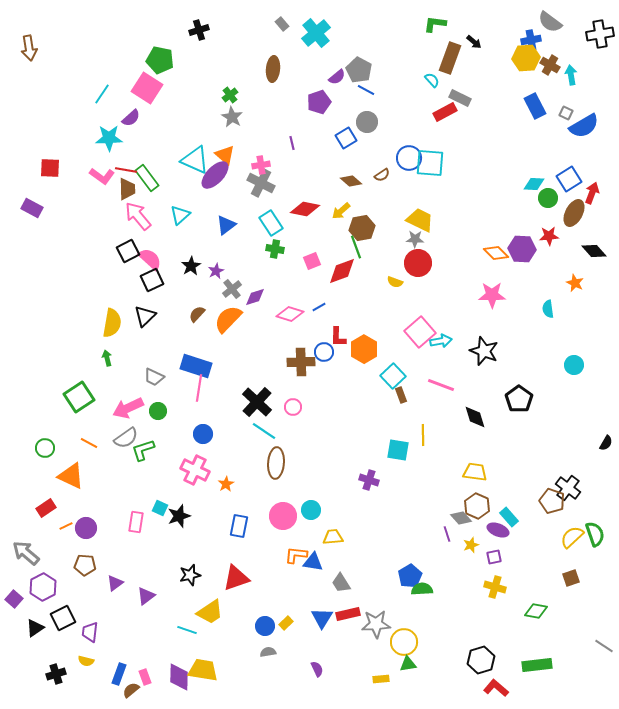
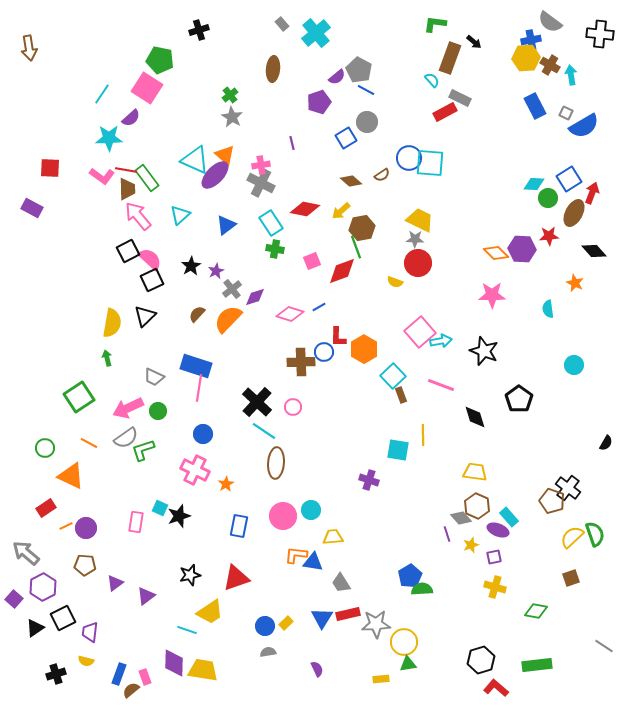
black cross at (600, 34): rotated 16 degrees clockwise
purple diamond at (179, 677): moved 5 px left, 14 px up
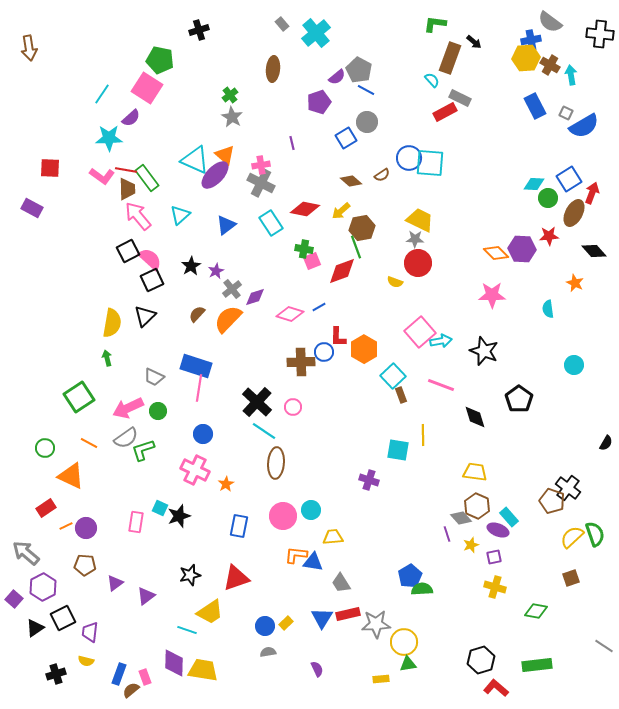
green cross at (275, 249): moved 29 px right
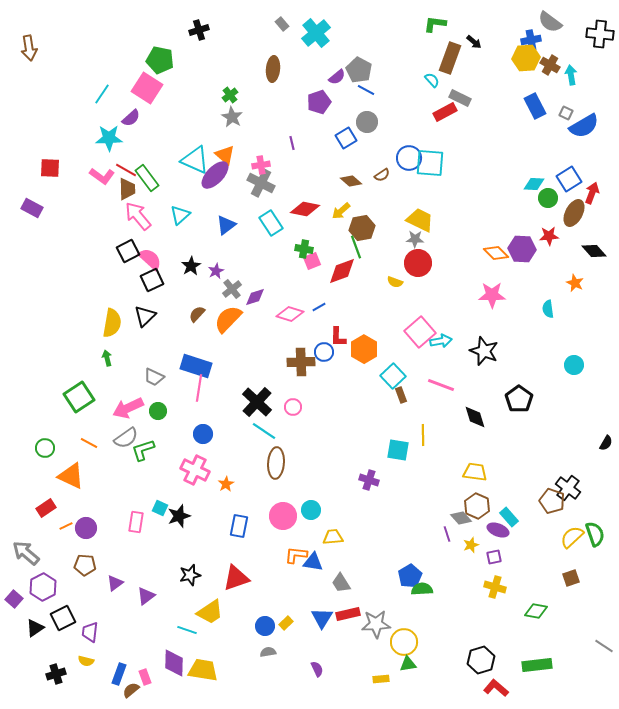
red line at (126, 170): rotated 20 degrees clockwise
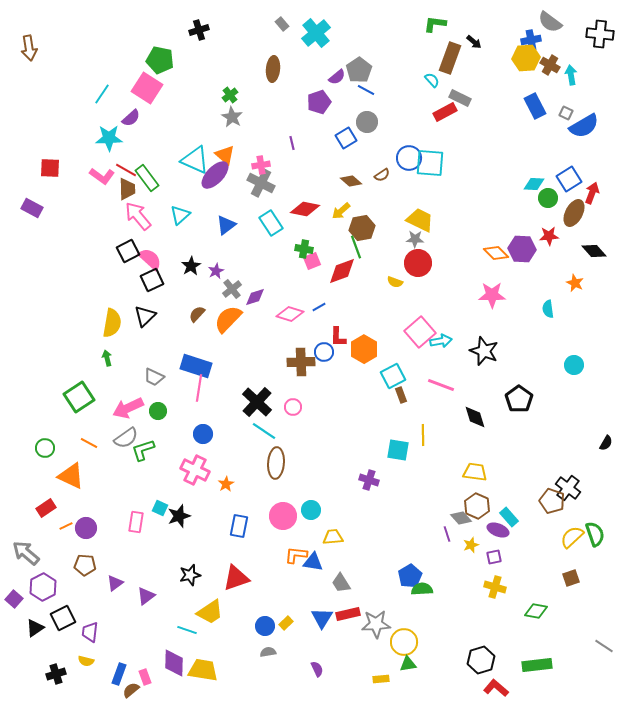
gray pentagon at (359, 70): rotated 10 degrees clockwise
cyan square at (393, 376): rotated 15 degrees clockwise
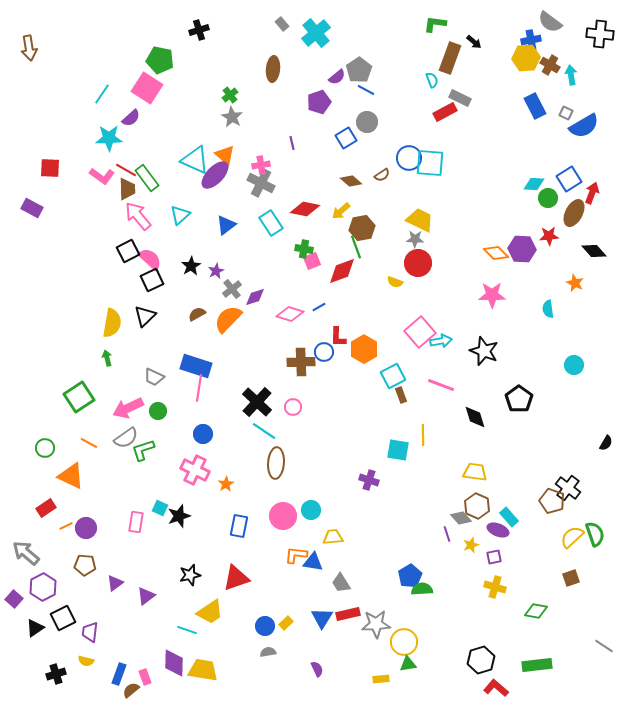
cyan semicircle at (432, 80): rotated 21 degrees clockwise
brown semicircle at (197, 314): rotated 18 degrees clockwise
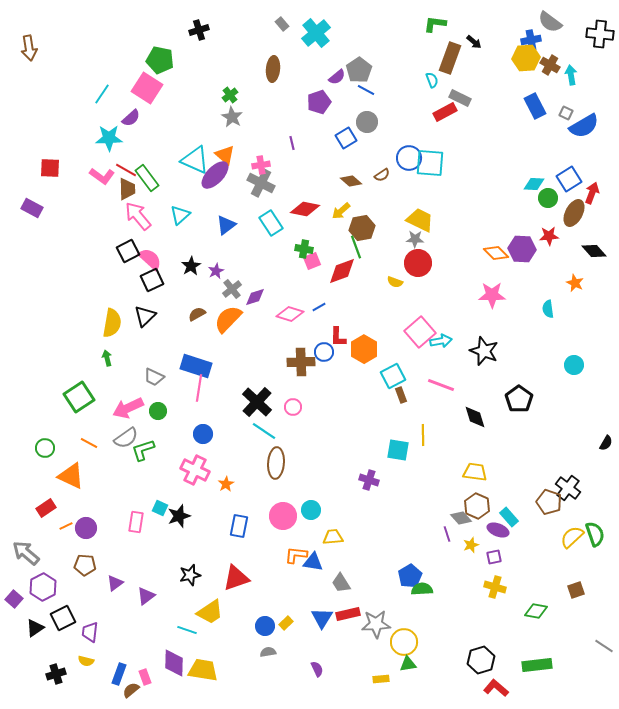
brown pentagon at (552, 501): moved 3 px left, 1 px down
brown square at (571, 578): moved 5 px right, 12 px down
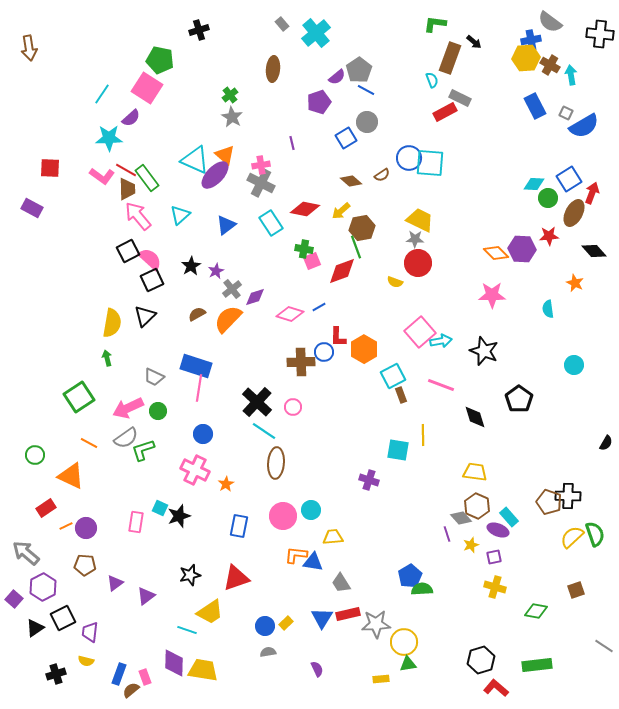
green circle at (45, 448): moved 10 px left, 7 px down
black cross at (568, 488): moved 8 px down; rotated 35 degrees counterclockwise
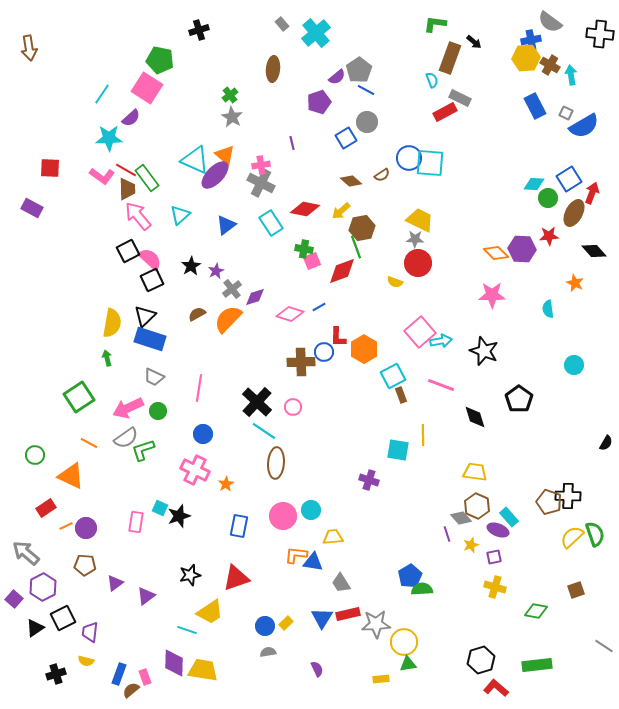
blue rectangle at (196, 366): moved 46 px left, 27 px up
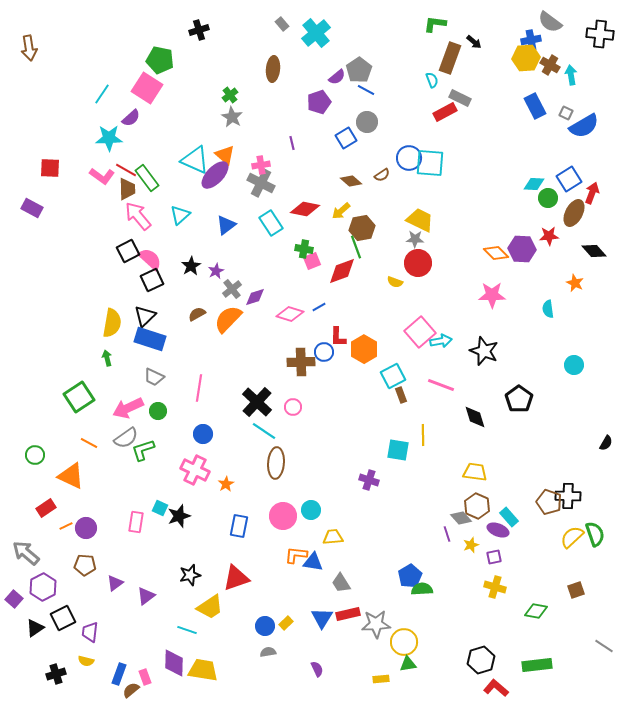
yellow trapezoid at (210, 612): moved 5 px up
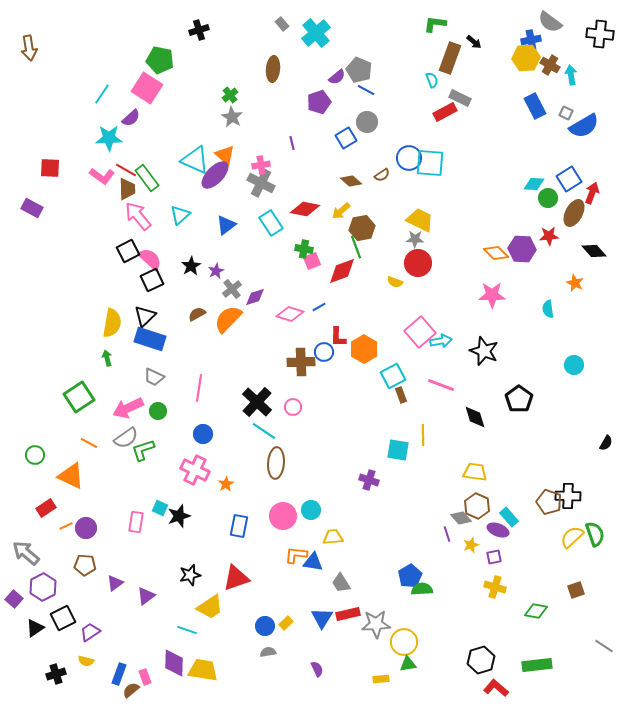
gray pentagon at (359, 70): rotated 15 degrees counterclockwise
purple trapezoid at (90, 632): rotated 50 degrees clockwise
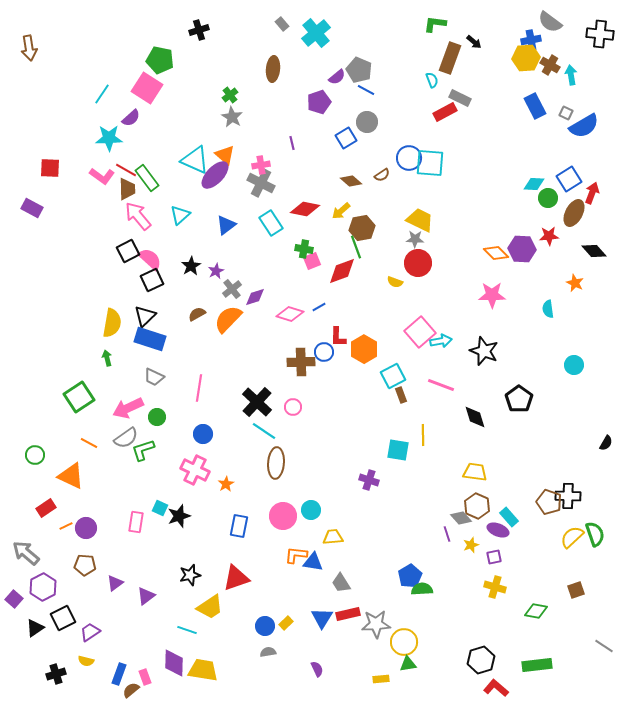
green circle at (158, 411): moved 1 px left, 6 px down
